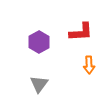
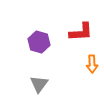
purple hexagon: rotated 15 degrees counterclockwise
orange arrow: moved 3 px right, 1 px up
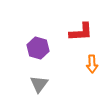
purple hexagon: moved 1 px left, 6 px down
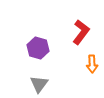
red L-shape: rotated 50 degrees counterclockwise
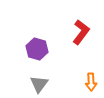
purple hexagon: moved 1 px left, 1 px down
orange arrow: moved 1 px left, 18 px down
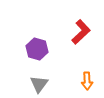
red L-shape: rotated 10 degrees clockwise
orange arrow: moved 4 px left, 1 px up
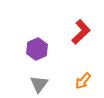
purple hexagon: rotated 20 degrees clockwise
orange arrow: moved 4 px left; rotated 42 degrees clockwise
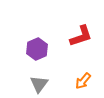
red L-shape: moved 4 px down; rotated 25 degrees clockwise
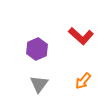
red L-shape: rotated 60 degrees clockwise
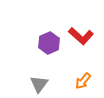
purple hexagon: moved 12 px right, 6 px up
